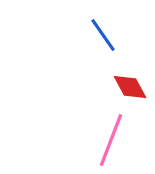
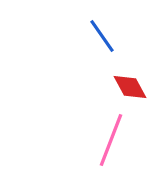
blue line: moved 1 px left, 1 px down
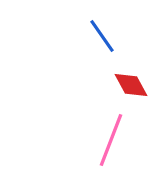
red diamond: moved 1 px right, 2 px up
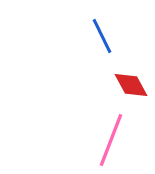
blue line: rotated 9 degrees clockwise
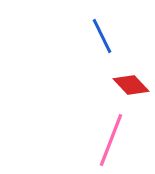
red diamond: rotated 15 degrees counterclockwise
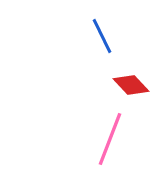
pink line: moved 1 px left, 1 px up
